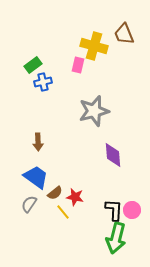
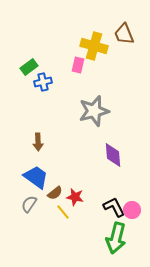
green rectangle: moved 4 px left, 2 px down
black L-shape: moved 3 px up; rotated 30 degrees counterclockwise
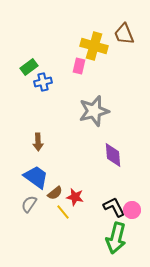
pink rectangle: moved 1 px right, 1 px down
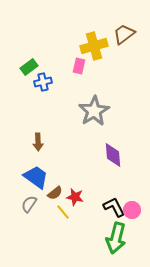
brown trapezoid: rotated 75 degrees clockwise
yellow cross: rotated 32 degrees counterclockwise
gray star: rotated 16 degrees counterclockwise
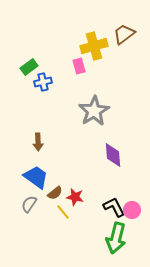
pink rectangle: rotated 28 degrees counterclockwise
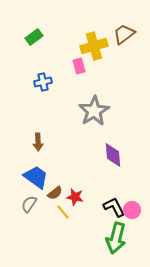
green rectangle: moved 5 px right, 30 px up
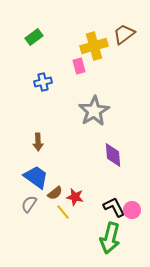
green arrow: moved 6 px left
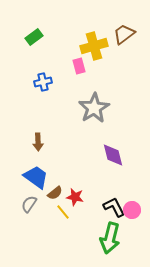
gray star: moved 3 px up
purple diamond: rotated 10 degrees counterclockwise
